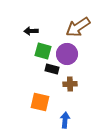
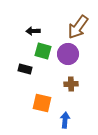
brown arrow: rotated 20 degrees counterclockwise
black arrow: moved 2 px right
purple circle: moved 1 px right
black rectangle: moved 27 px left
brown cross: moved 1 px right
orange square: moved 2 px right, 1 px down
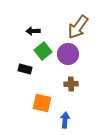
green square: rotated 36 degrees clockwise
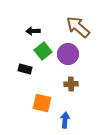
brown arrow: rotated 95 degrees clockwise
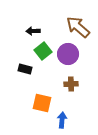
blue arrow: moved 3 px left
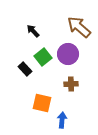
brown arrow: moved 1 px right
black arrow: rotated 48 degrees clockwise
green square: moved 6 px down
black rectangle: rotated 32 degrees clockwise
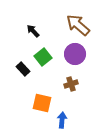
brown arrow: moved 1 px left, 2 px up
purple circle: moved 7 px right
black rectangle: moved 2 px left
brown cross: rotated 16 degrees counterclockwise
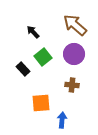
brown arrow: moved 3 px left
black arrow: moved 1 px down
purple circle: moved 1 px left
brown cross: moved 1 px right, 1 px down; rotated 24 degrees clockwise
orange square: moved 1 px left; rotated 18 degrees counterclockwise
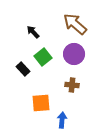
brown arrow: moved 1 px up
